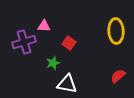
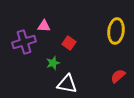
yellow ellipse: rotated 10 degrees clockwise
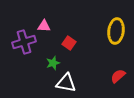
white triangle: moved 1 px left, 1 px up
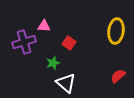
white triangle: rotated 30 degrees clockwise
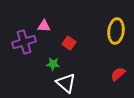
green star: moved 1 px down; rotated 24 degrees clockwise
red semicircle: moved 2 px up
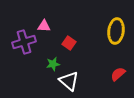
green star: rotated 16 degrees counterclockwise
white triangle: moved 3 px right, 2 px up
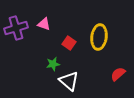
pink triangle: moved 2 px up; rotated 16 degrees clockwise
yellow ellipse: moved 17 px left, 6 px down
purple cross: moved 8 px left, 14 px up
